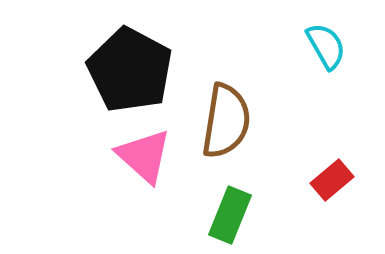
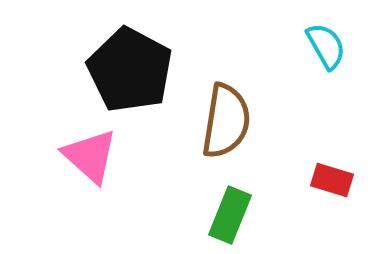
pink triangle: moved 54 px left
red rectangle: rotated 57 degrees clockwise
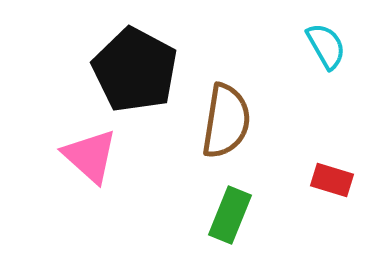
black pentagon: moved 5 px right
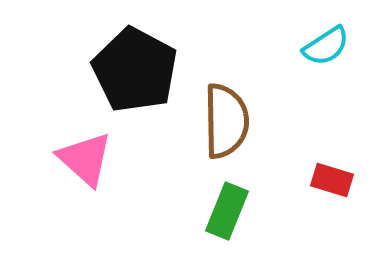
cyan semicircle: rotated 87 degrees clockwise
brown semicircle: rotated 10 degrees counterclockwise
pink triangle: moved 5 px left, 3 px down
green rectangle: moved 3 px left, 4 px up
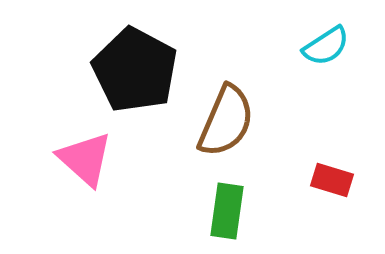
brown semicircle: rotated 24 degrees clockwise
green rectangle: rotated 14 degrees counterclockwise
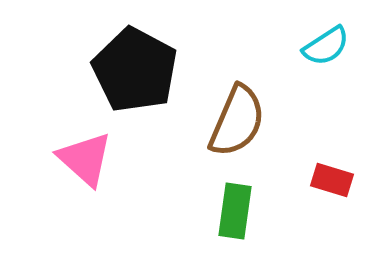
brown semicircle: moved 11 px right
green rectangle: moved 8 px right
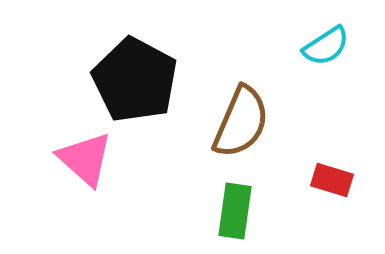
black pentagon: moved 10 px down
brown semicircle: moved 4 px right, 1 px down
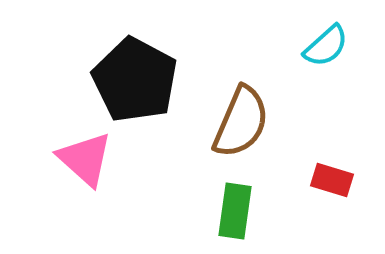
cyan semicircle: rotated 9 degrees counterclockwise
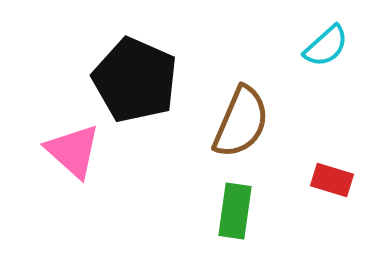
black pentagon: rotated 4 degrees counterclockwise
pink triangle: moved 12 px left, 8 px up
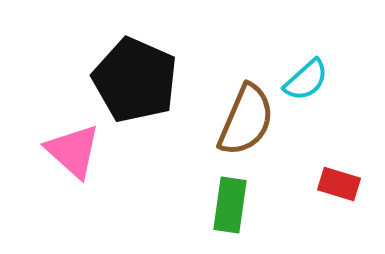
cyan semicircle: moved 20 px left, 34 px down
brown semicircle: moved 5 px right, 2 px up
red rectangle: moved 7 px right, 4 px down
green rectangle: moved 5 px left, 6 px up
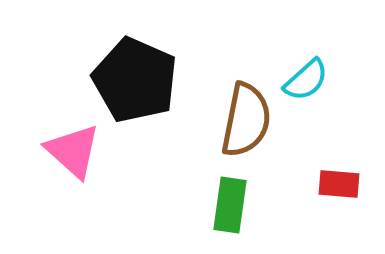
brown semicircle: rotated 12 degrees counterclockwise
red rectangle: rotated 12 degrees counterclockwise
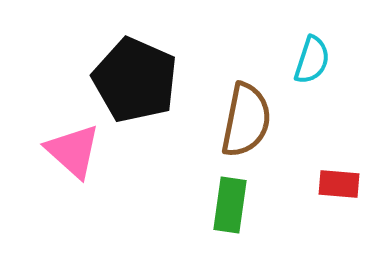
cyan semicircle: moved 6 px right, 20 px up; rotated 30 degrees counterclockwise
